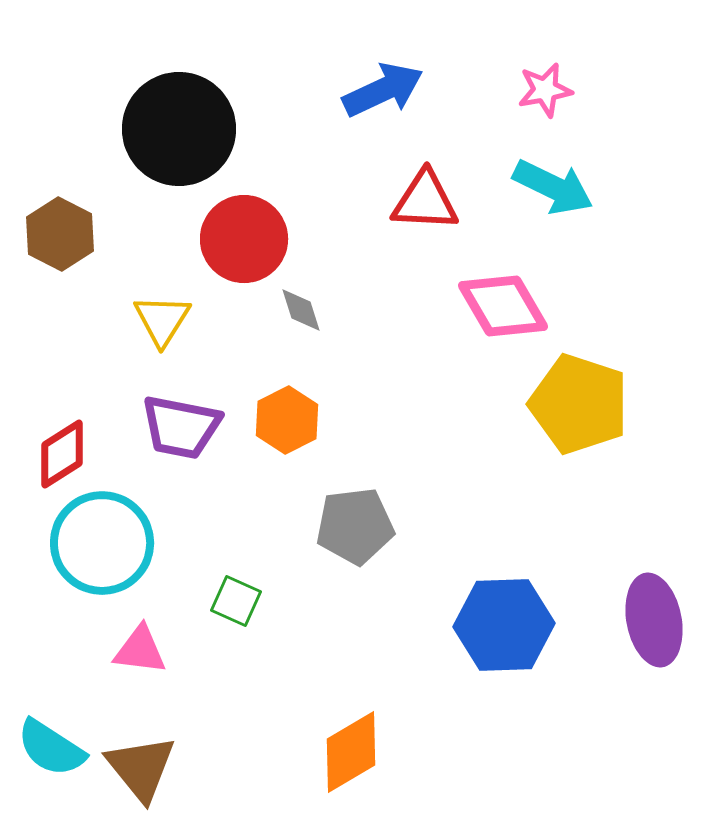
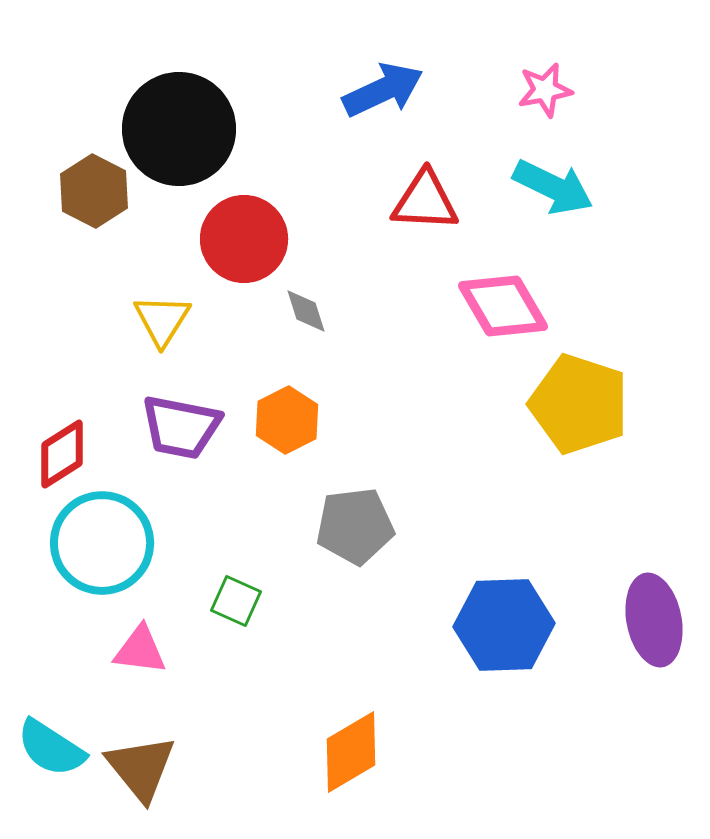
brown hexagon: moved 34 px right, 43 px up
gray diamond: moved 5 px right, 1 px down
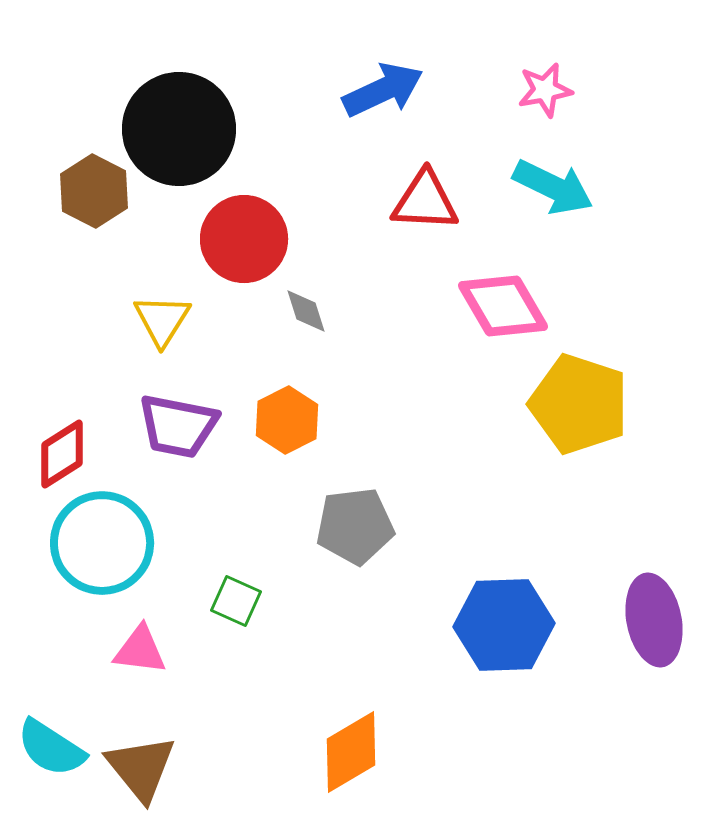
purple trapezoid: moved 3 px left, 1 px up
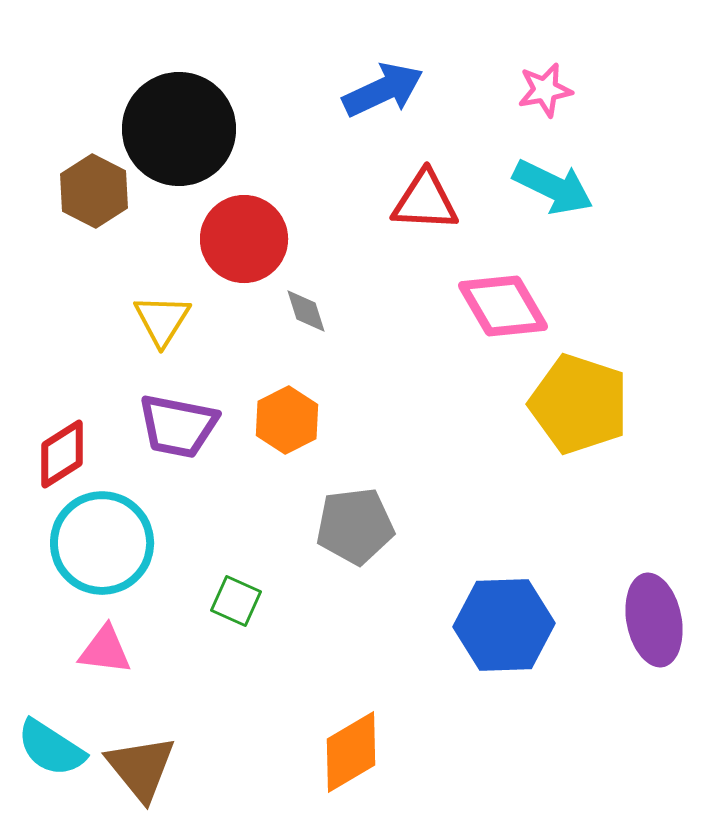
pink triangle: moved 35 px left
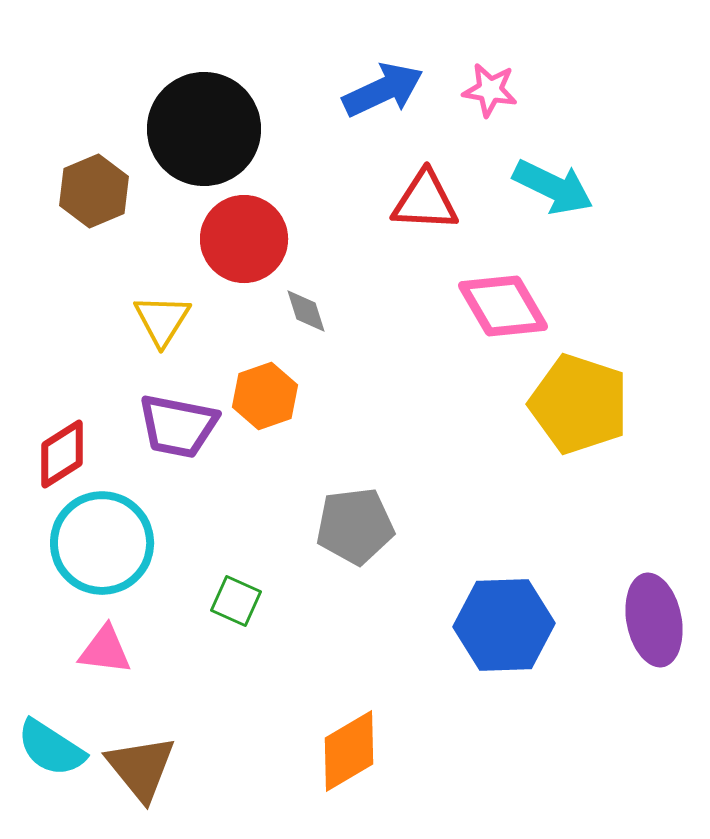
pink star: moved 55 px left; rotated 20 degrees clockwise
black circle: moved 25 px right
brown hexagon: rotated 10 degrees clockwise
orange hexagon: moved 22 px left, 24 px up; rotated 8 degrees clockwise
orange diamond: moved 2 px left, 1 px up
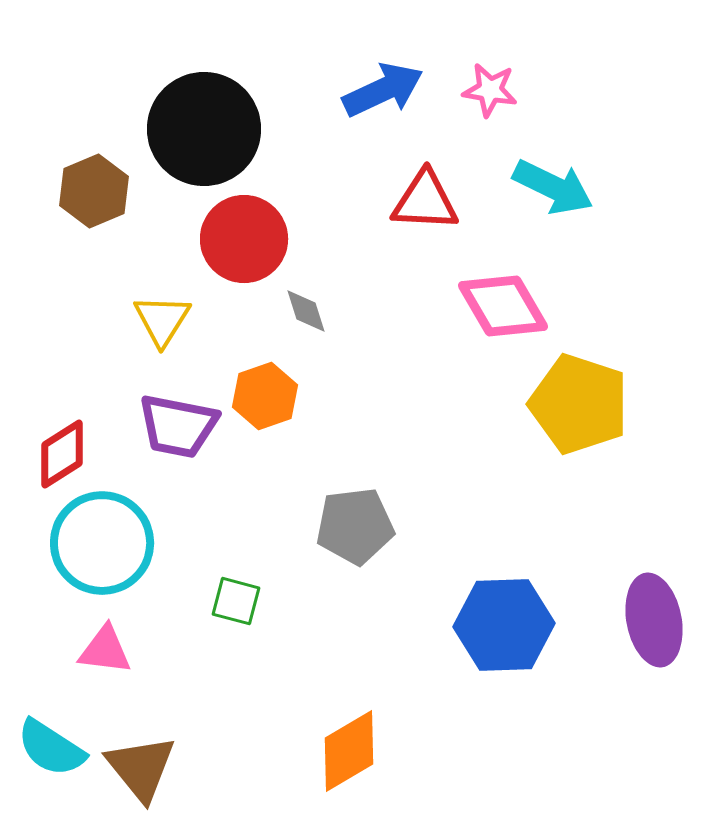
green square: rotated 9 degrees counterclockwise
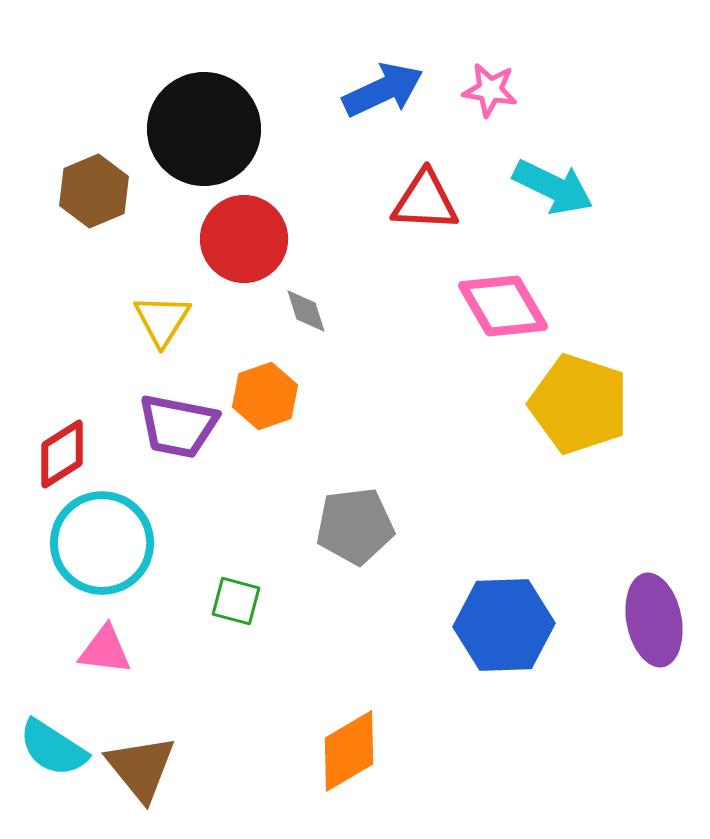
cyan semicircle: moved 2 px right
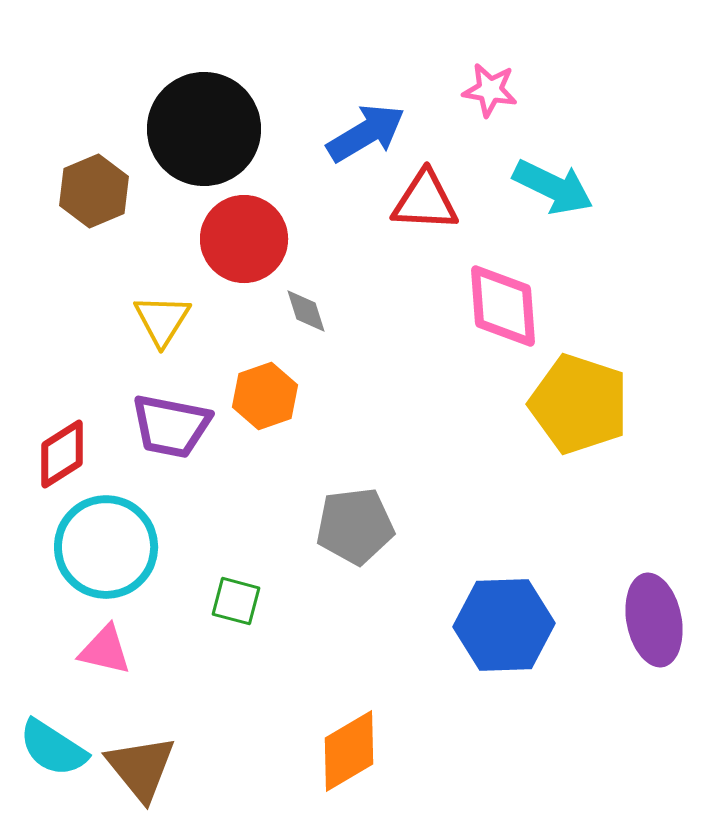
blue arrow: moved 17 px left, 43 px down; rotated 6 degrees counterclockwise
pink diamond: rotated 26 degrees clockwise
purple trapezoid: moved 7 px left
cyan circle: moved 4 px right, 4 px down
pink triangle: rotated 6 degrees clockwise
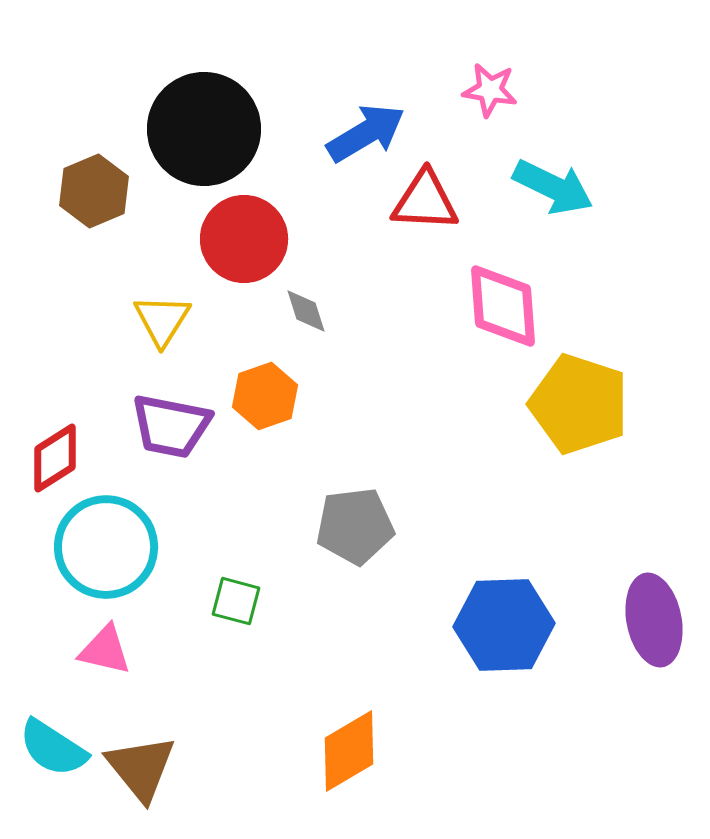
red diamond: moved 7 px left, 4 px down
